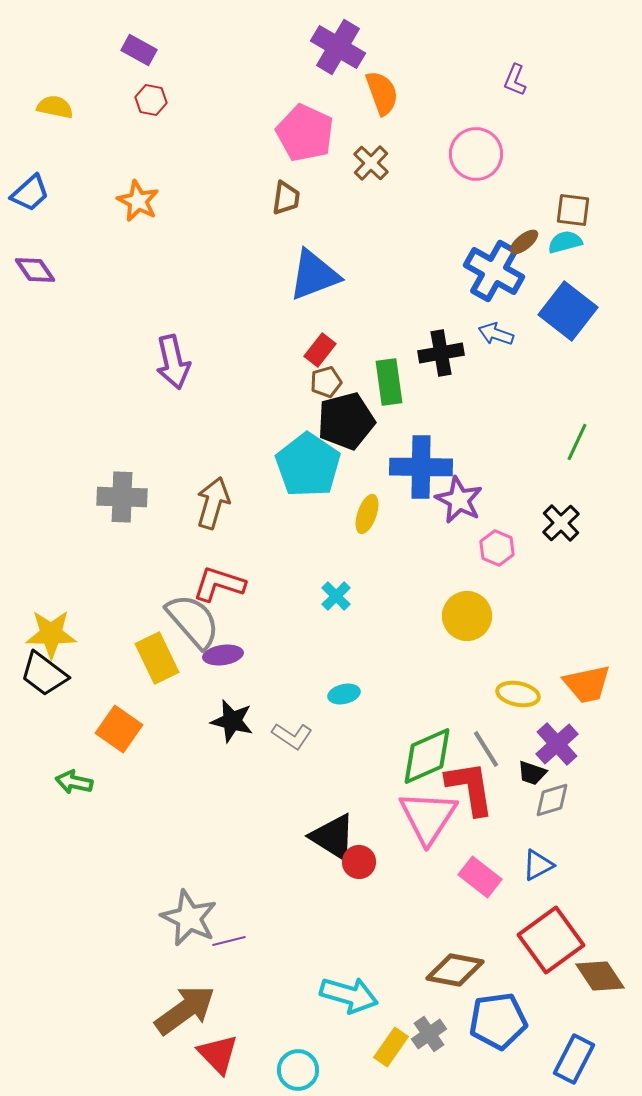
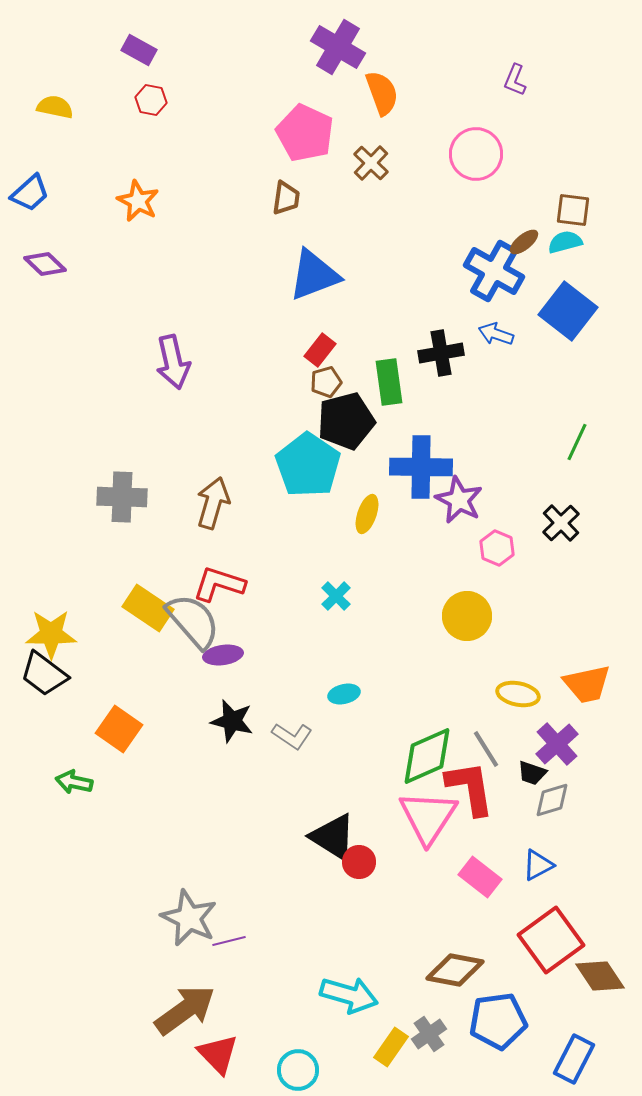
purple diamond at (35, 270): moved 10 px right, 6 px up; rotated 12 degrees counterclockwise
yellow rectangle at (157, 658): moved 9 px left, 50 px up; rotated 30 degrees counterclockwise
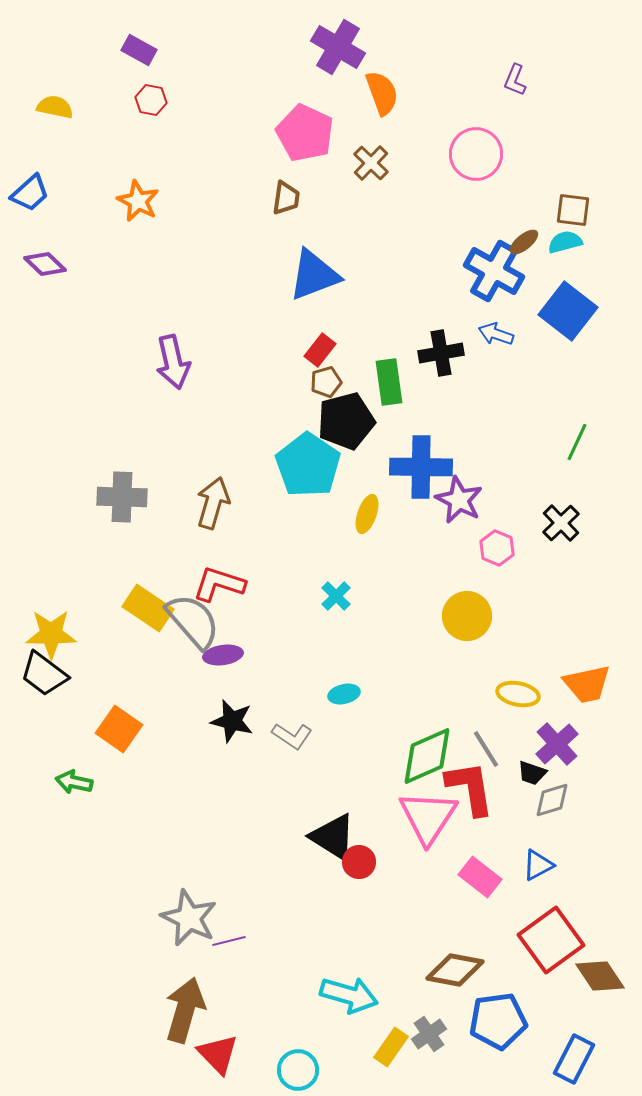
brown arrow at (185, 1010): rotated 38 degrees counterclockwise
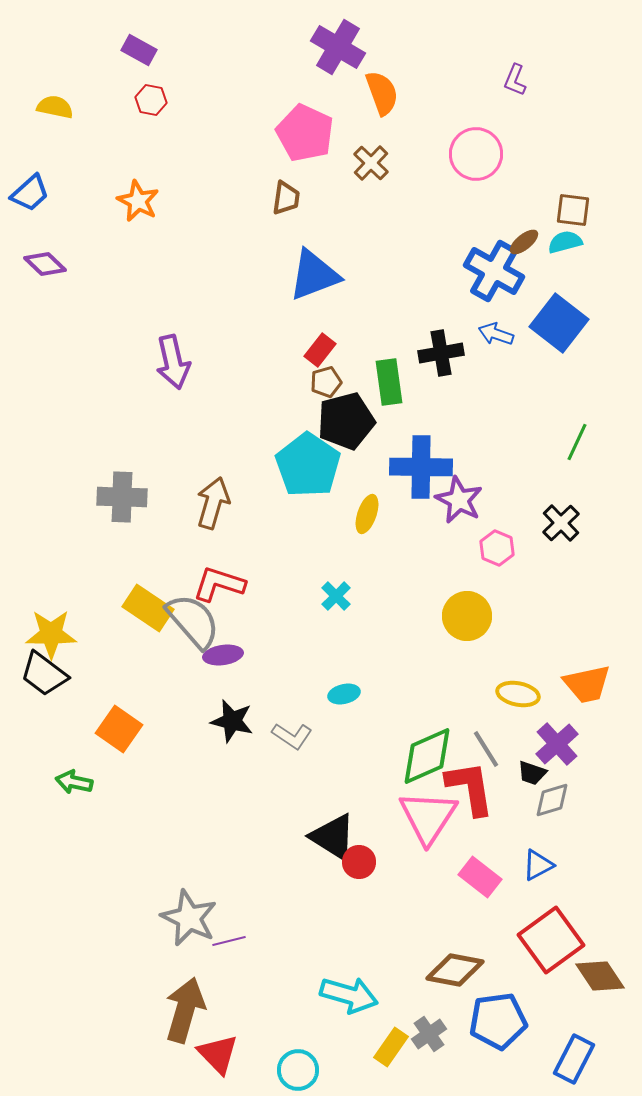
blue square at (568, 311): moved 9 px left, 12 px down
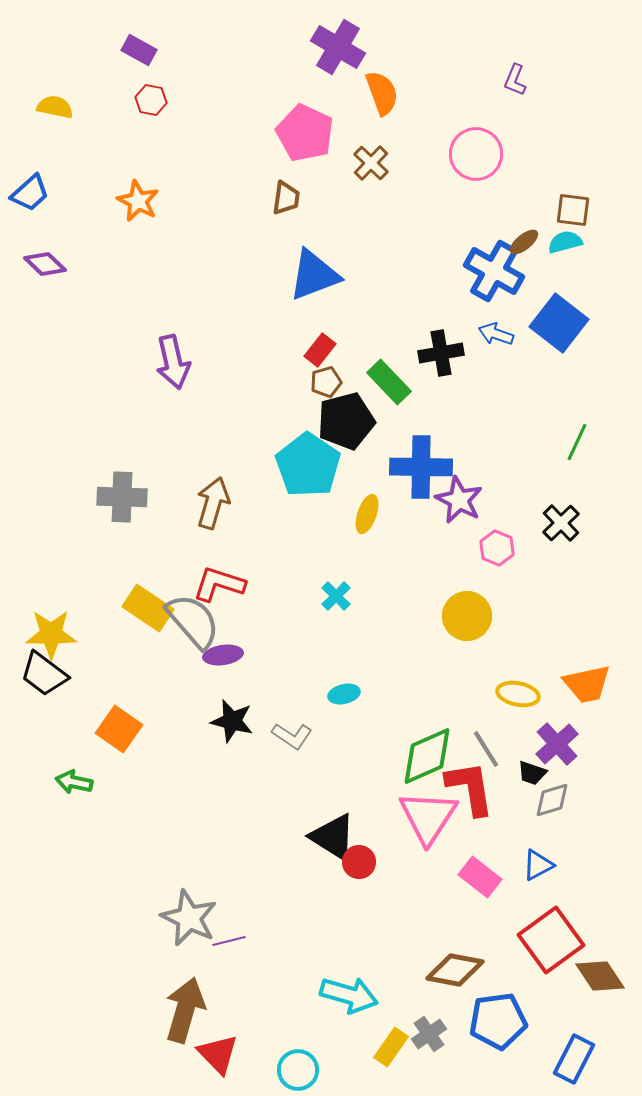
green rectangle at (389, 382): rotated 36 degrees counterclockwise
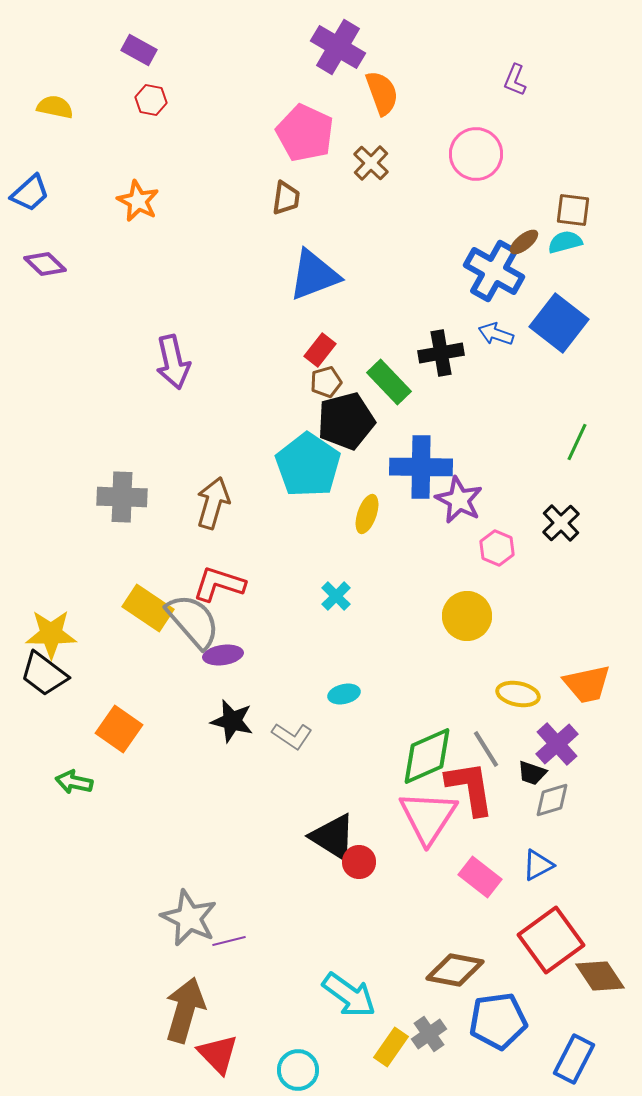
cyan arrow at (349, 995): rotated 20 degrees clockwise
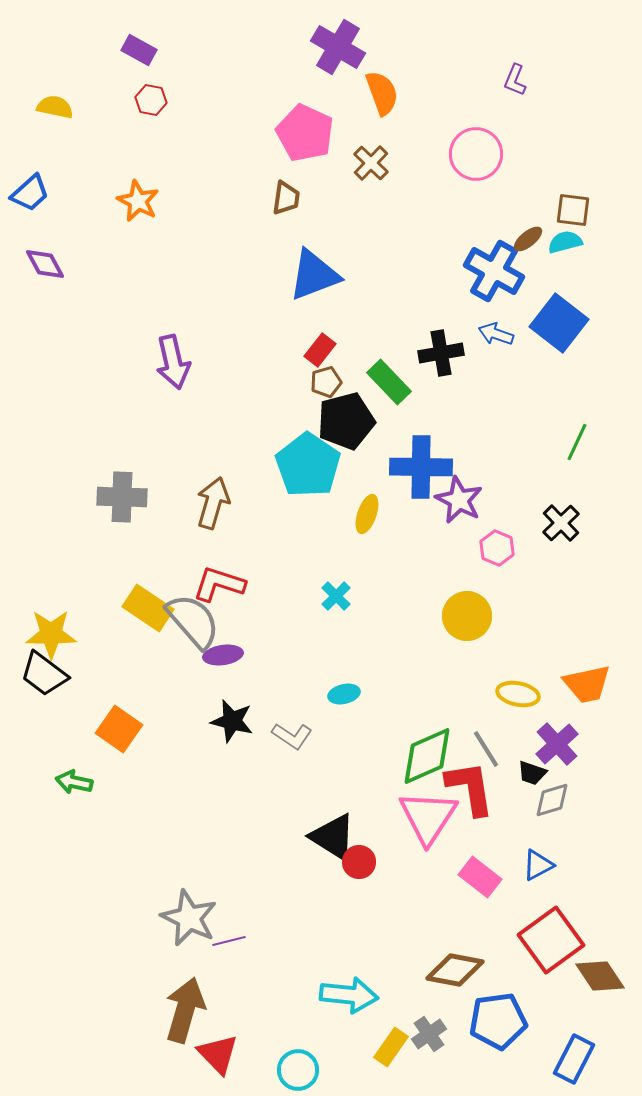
brown ellipse at (524, 242): moved 4 px right, 3 px up
purple diamond at (45, 264): rotated 18 degrees clockwise
cyan arrow at (349, 995): rotated 30 degrees counterclockwise
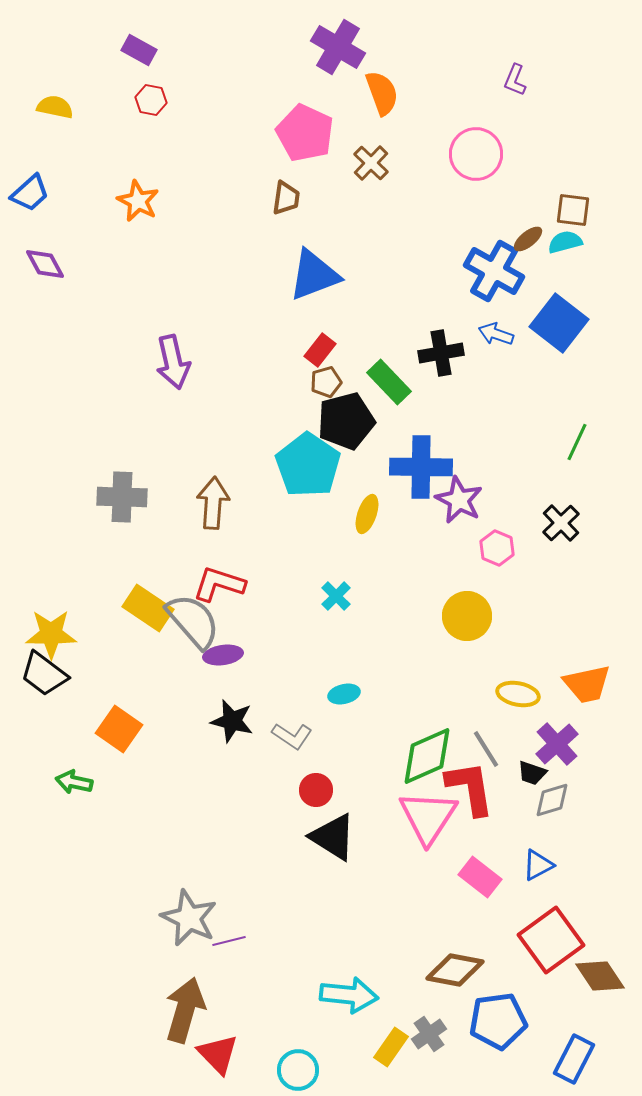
brown arrow at (213, 503): rotated 12 degrees counterclockwise
red circle at (359, 862): moved 43 px left, 72 px up
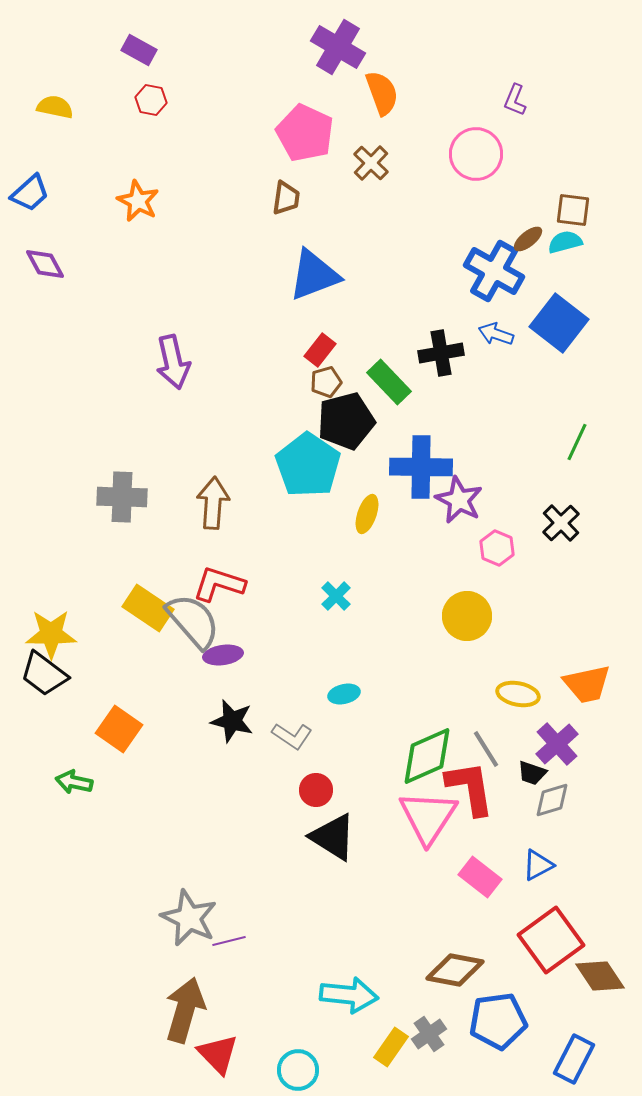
purple L-shape at (515, 80): moved 20 px down
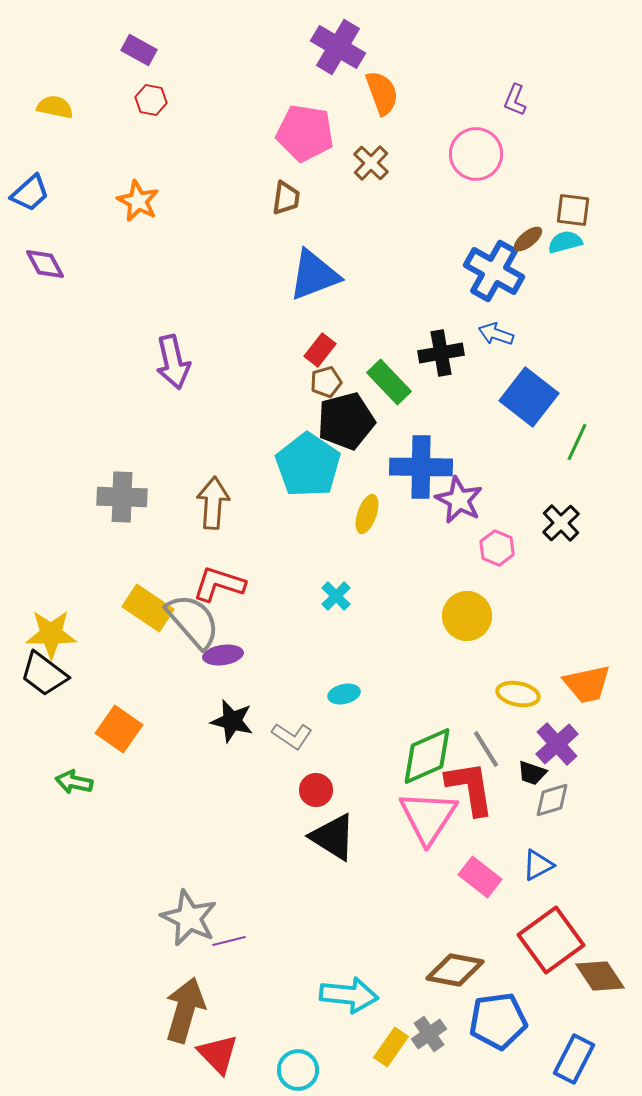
pink pentagon at (305, 133): rotated 16 degrees counterclockwise
blue square at (559, 323): moved 30 px left, 74 px down
